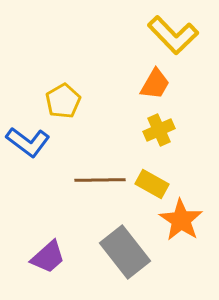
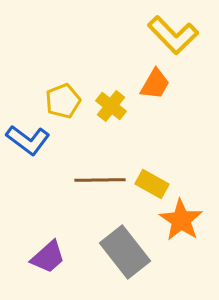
yellow pentagon: rotated 8 degrees clockwise
yellow cross: moved 48 px left, 24 px up; rotated 28 degrees counterclockwise
blue L-shape: moved 2 px up
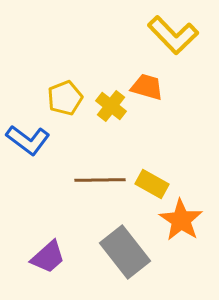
orange trapezoid: moved 8 px left, 3 px down; rotated 104 degrees counterclockwise
yellow pentagon: moved 2 px right, 3 px up
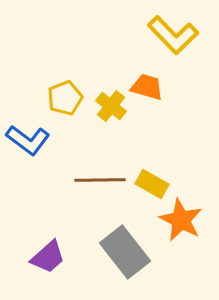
orange star: rotated 6 degrees counterclockwise
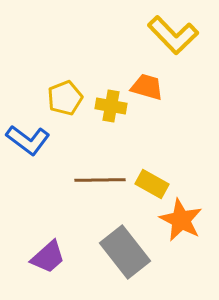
yellow cross: rotated 28 degrees counterclockwise
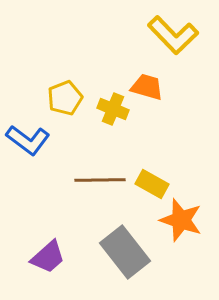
yellow cross: moved 2 px right, 3 px down; rotated 12 degrees clockwise
orange star: rotated 9 degrees counterclockwise
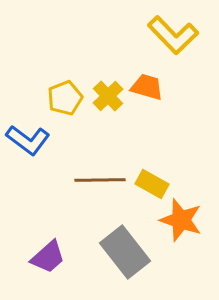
yellow cross: moved 5 px left, 13 px up; rotated 24 degrees clockwise
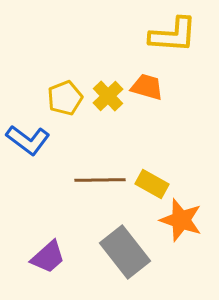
yellow L-shape: rotated 42 degrees counterclockwise
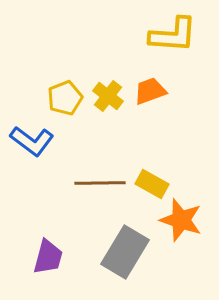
orange trapezoid: moved 3 px right, 4 px down; rotated 36 degrees counterclockwise
yellow cross: rotated 8 degrees counterclockwise
blue L-shape: moved 4 px right, 1 px down
brown line: moved 3 px down
gray rectangle: rotated 69 degrees clockwise
purple trapezoid: rotated 33 degrees counterclockwise
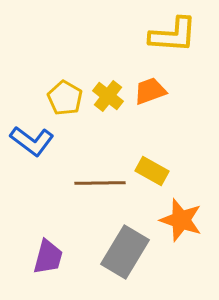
yellow pentagon: rotated 20 degrees counterclockwise
yellow rectangle: moved 13 px up
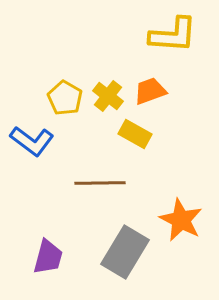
yellow rectangle: moved 17 px left, 37 px up
orange star: rotated 9 degrees clockwise
